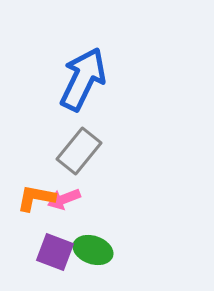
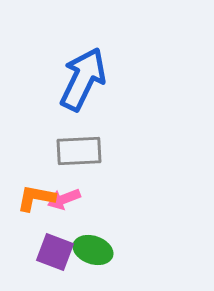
gray rectangle: rotated 48 degrees clockwise
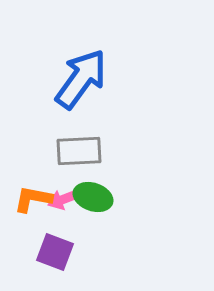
blue arrow: moved 2 px left; rotated 10 degrees clockwise
orange L-shape: moved 3 px left, 1 px down
green ellipse: moved 53 px up
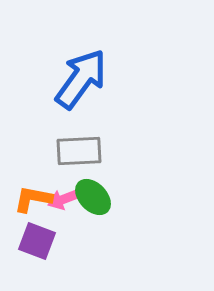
green ellipse: rotated 27 degrees clockwise
purple square: moved 18 px left, 11 px up
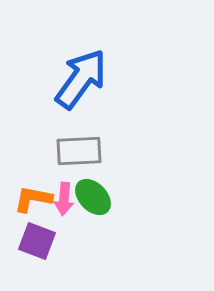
pink arrow: rotated 64 degrees counterclockwise
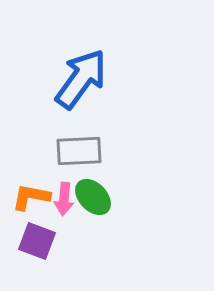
orange L-shape: moved 2 px left, 2 px up
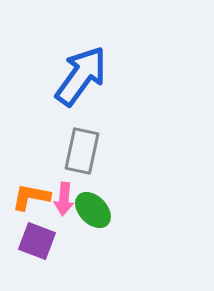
blue arrow: moved 3 px up
gray rectangle: moved 3 px right; rotated 75 degrees counterclockwise
green ellipse: moved 13 px down
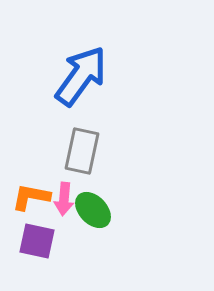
purple square: rotated 9 degrees counterclockwise
